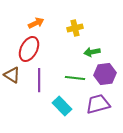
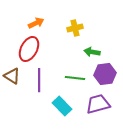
green arrow: rotated 21 degrees clockwise
brown triangle: moved 1 px down
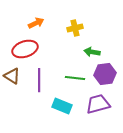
red ellipse: moved 4 px left; rotated 45 degrees clockwise
cyan rectangle: rotated 24 degrees counterclockwise
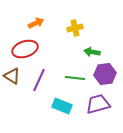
purple line: rotated 25 degrees clockwise
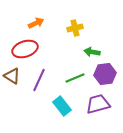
green line: rotated 30 degrees counterclockwise
cyan rectangle: rotated 30 degrees clockwise
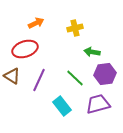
green line: rotated 66 degrees clockwise
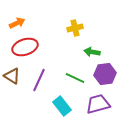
orange arrow: moved 19 px left
red ellipse: moved 2 px up
green line: rotated 18 degrees counterclockwise
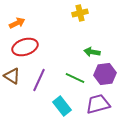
yellow cross: moved 5 px right, 15 px up
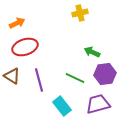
green arrow: rotated 14 degrees clockwise
purple line: rotated 40 degrees counterclockwise
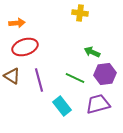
yellow cross: rotated 21 degrees clockwise
orange arrow: rotated 21 degrees clockwise
